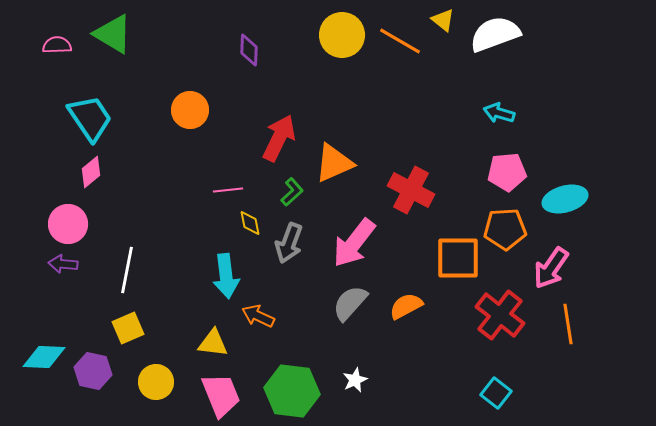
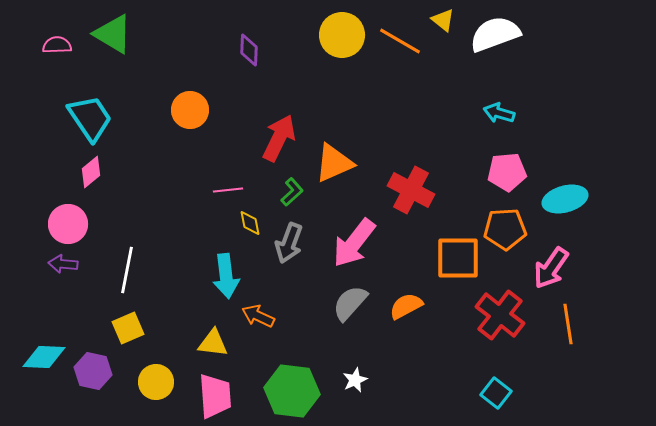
pink trapezoid at (221, 395): moved 6 px left, 1 px down; rotated 18 degrees clockwise
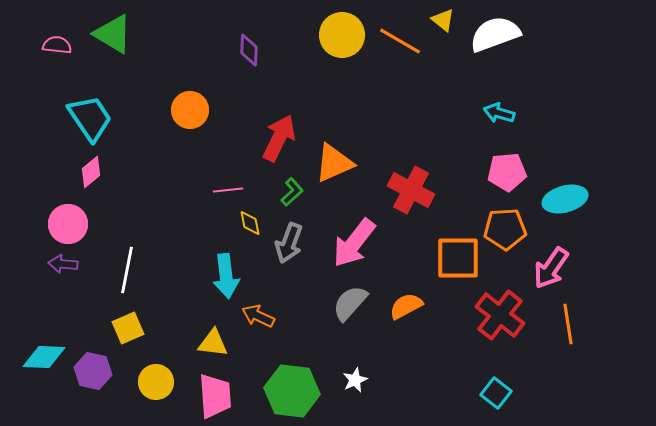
pink semicircle at (57, 45): rotated 8 degrees clockwise
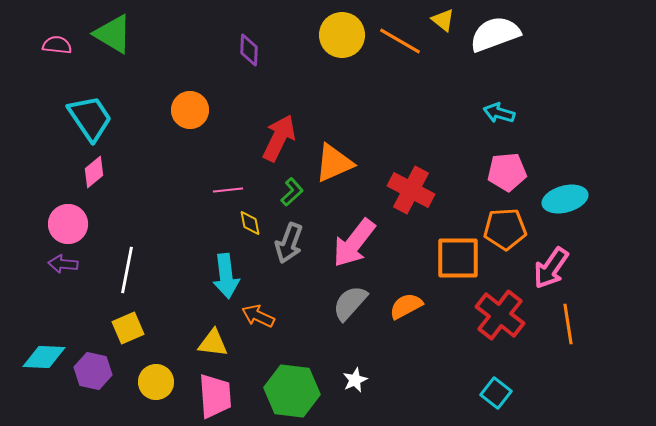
pink diamond at (91, 172): moved 3 px right
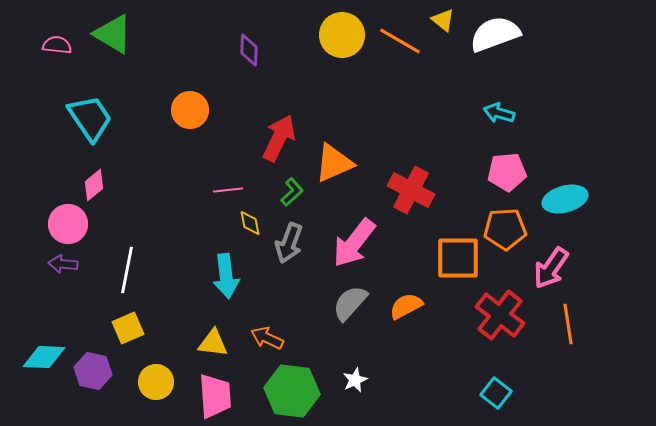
pink diamond at (94, 172): moved 13 px down
orange arrow at (258, 316): moved 9 px right, 22 px down
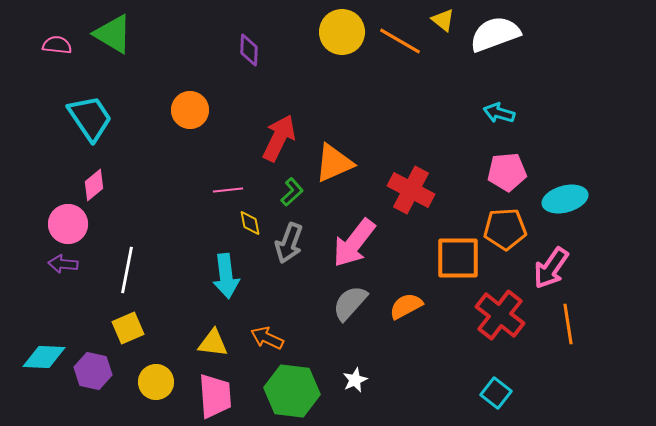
yellow circle at (342, 35): moved 3 px up
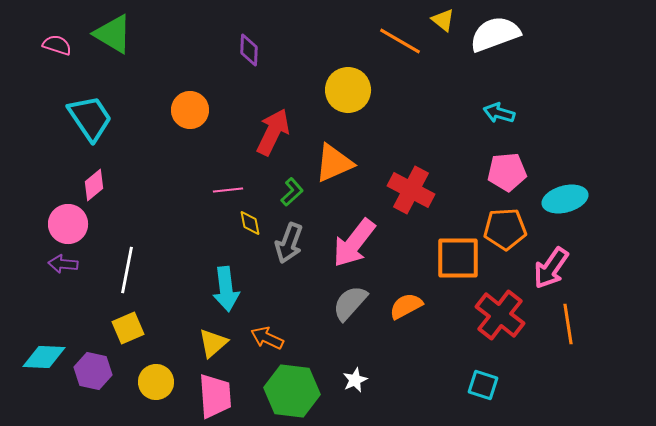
yellow circle at (342, 32): moved 6 px right, 58 px down
pink semicircle at (57, 45): rotated 12 degrees clockwise
red arrow at (279, 138): moved 6 px left, 6 px up
cyan arrow at (226, 276): moved 13 px down
yellow triangle at (213, 343): rotated 48 degrees counterclockwise
cyan square at (496, 393): moved 13 px left, 8 px up; rotated 20 degrees counterclockwise
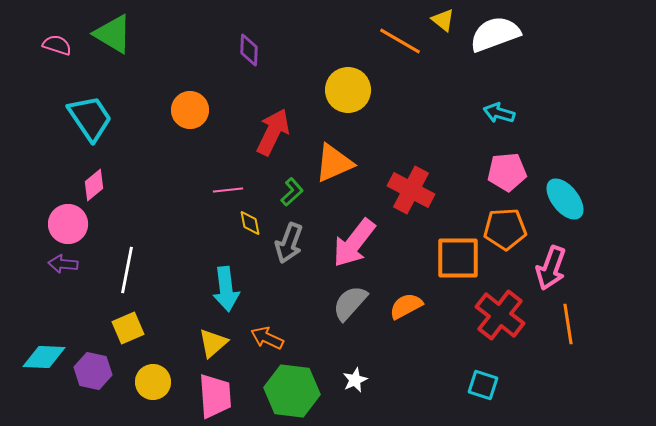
cyan ellipse at (565, 199): rotated 66 degrees clockwise
pink arrow at (551, 268): rotated 15 degrees counterclockwise
yellow circle at (156, 382): moved 3 px left
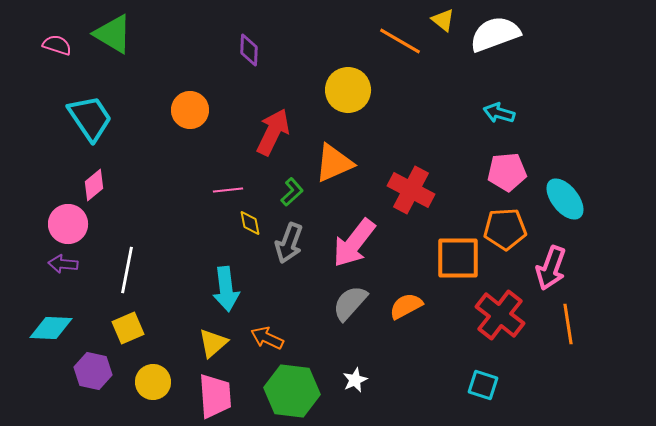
cyan diamond at (44, 357): moved 7 px right, 29 px up
